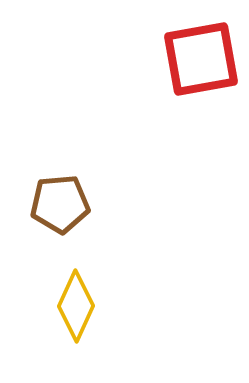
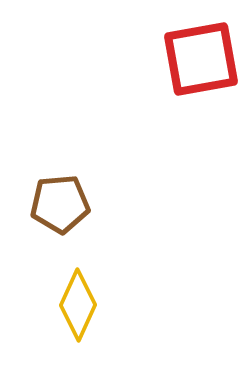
yellow diamond: moved 2 px right, 1 px up
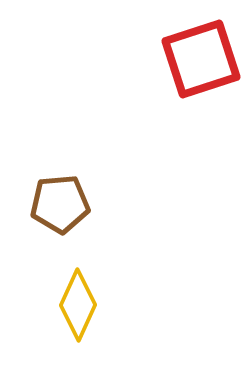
red square: rotated 8 degrees counterclockwise
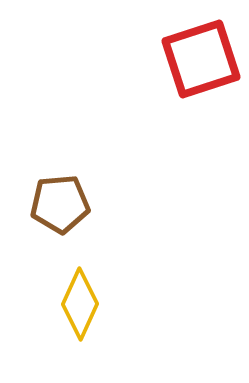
yellow diamond: moved 2 px right, 1 px up
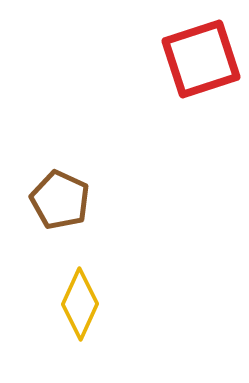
brown pentagon: moved 4 px up; rotated 30 degrees clockwise
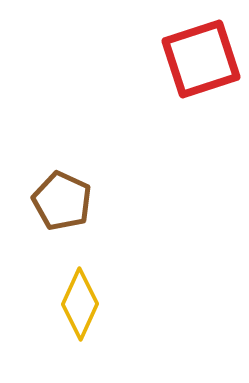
brown pentagon: moved 2 px right, 1 px down
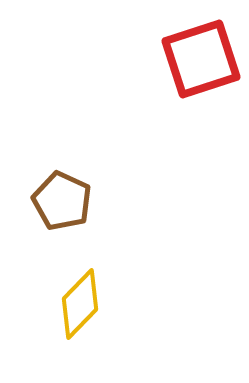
yellow diamond: rotated 20 degrees clockwise
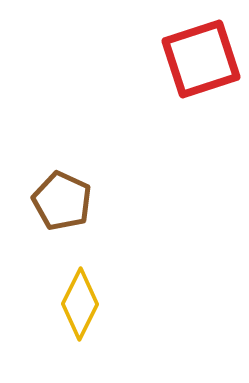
yellow diamond: rotated 18 degrees counterclockwise
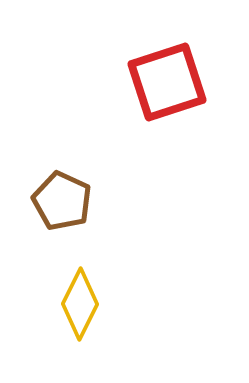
red square: moved 34 px left, 23 px down
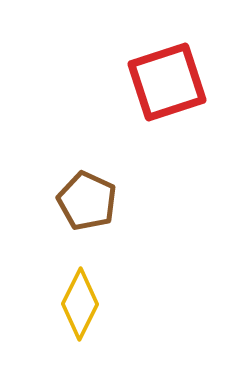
brown pentagon: moved 25 px right
